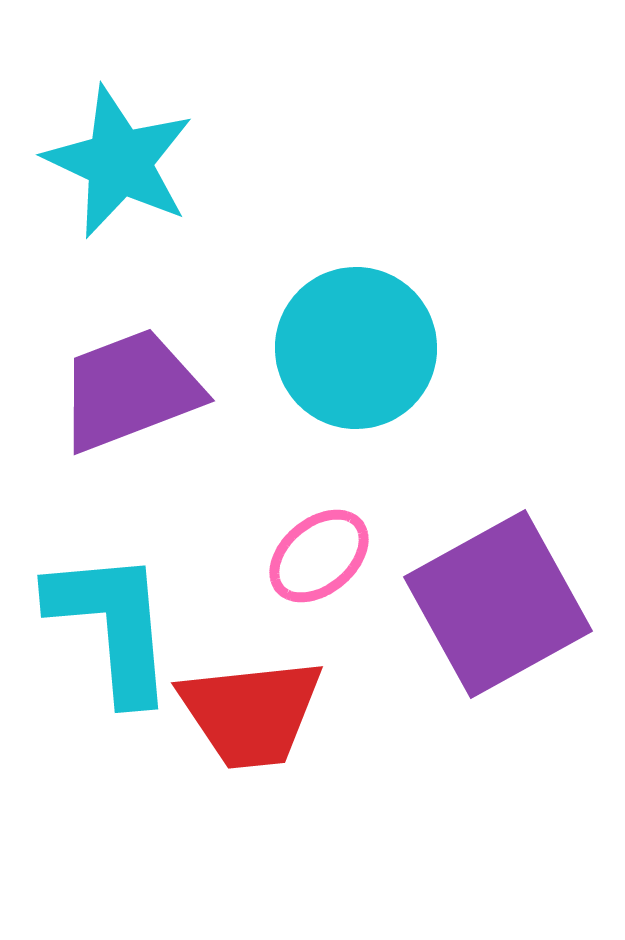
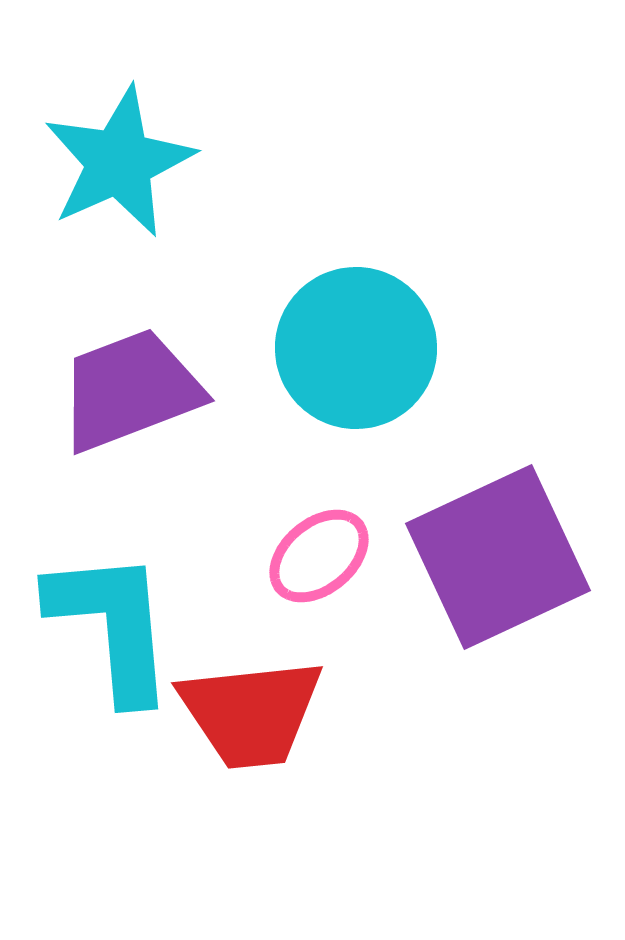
cyan star: rotated 23 degrees clockwise
purple square: moved 47 px up; rotated 4 degrees clockwise
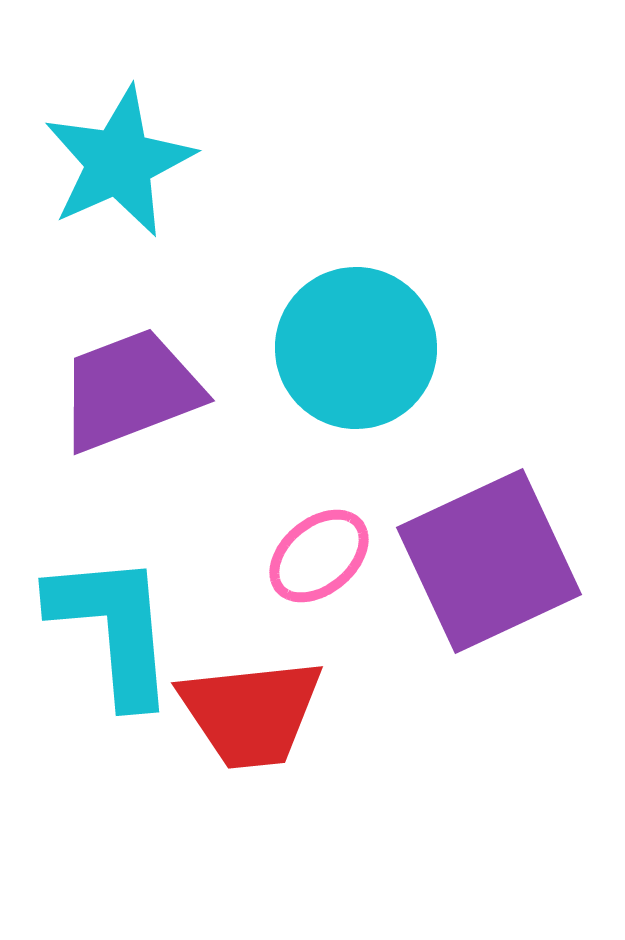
purple square: moved 9 px left, 4 px down
cyan L-shape: moved 1 px right, 3 px down
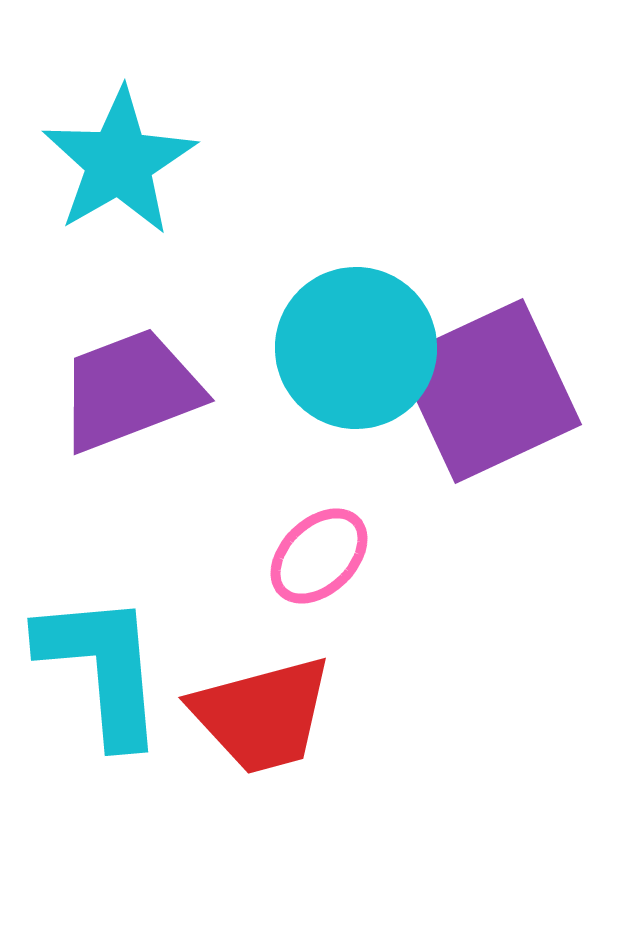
cyan star: rotated 6 degrees counterclockwise
pink ellipse: rotated 4 degrees counterclockwise
purple square: moved 170 px up
cyan L-shape: moved 11 px left, 40 px down
red trapezoid: moved 11 px right, 2 px down; rotated 9 degrees counterclockwise
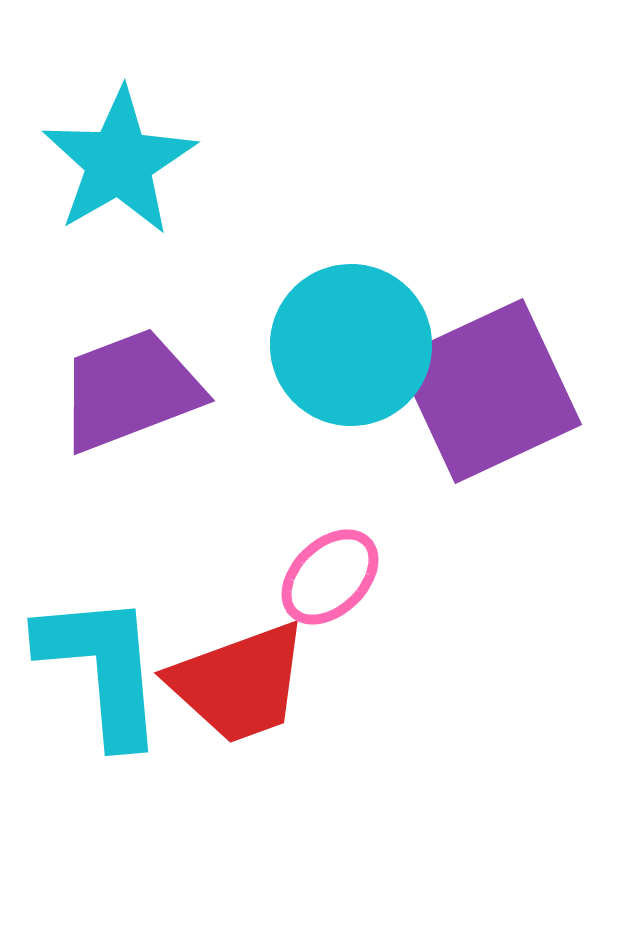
cyan circle: moved 5 px left, 3 px up
pink ellipse: moved 11 px right, 21 px down
red trapezoid: moved 23 px left, 32 px up; rotated 5 degrees counterclockwise
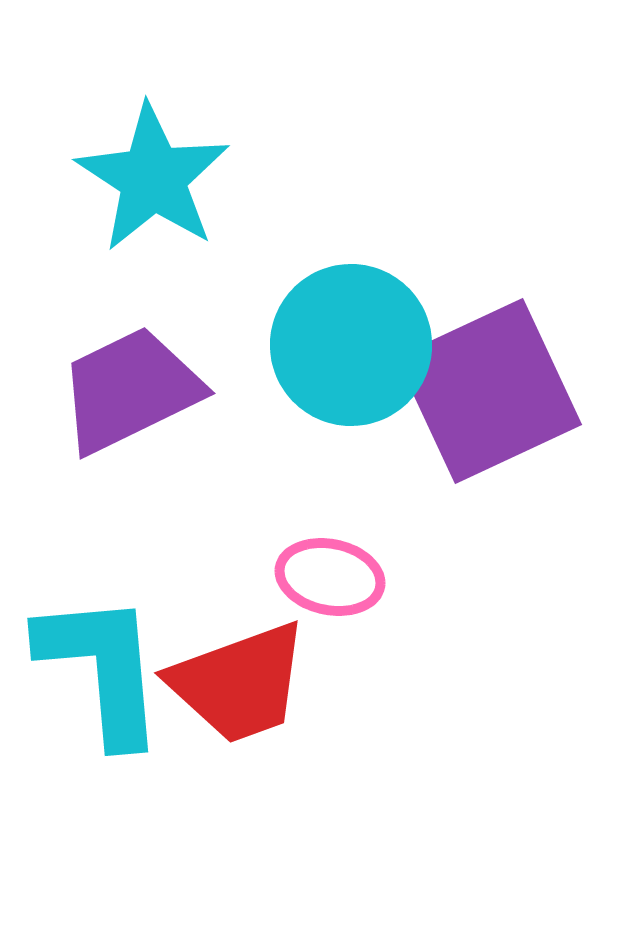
cyan star: moved 34 px right, 16 px down; rotated 9 degrees counterclockwise
purple trapezoid: rotated 5 degrees counterclockwise
pink ellipse: rotated 56 degrees clockwise
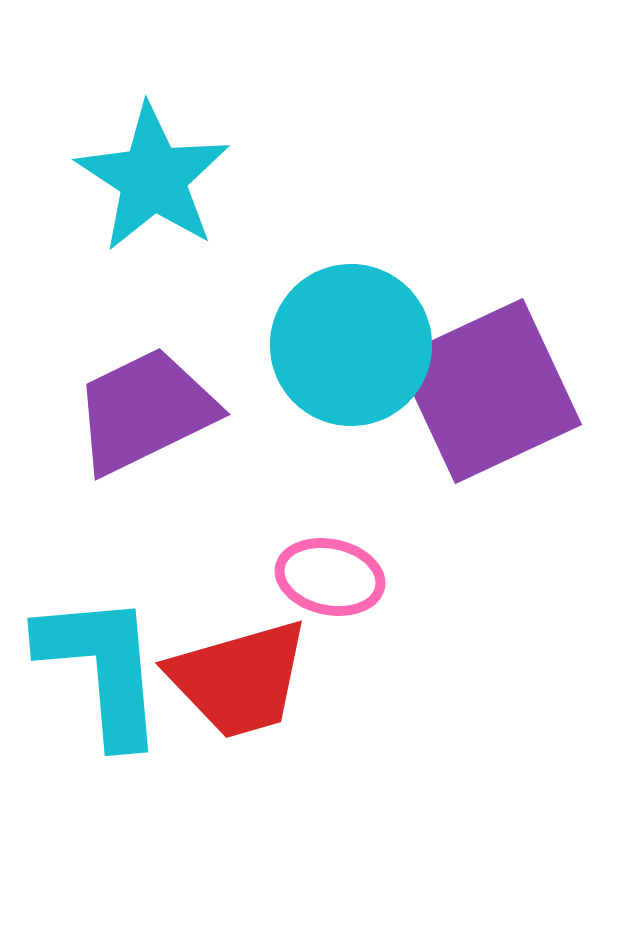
purple trapezoid: moved 15 px right, 21 px down
red trapezoid: moved 4 px up; rotated 4 degrees clockwise
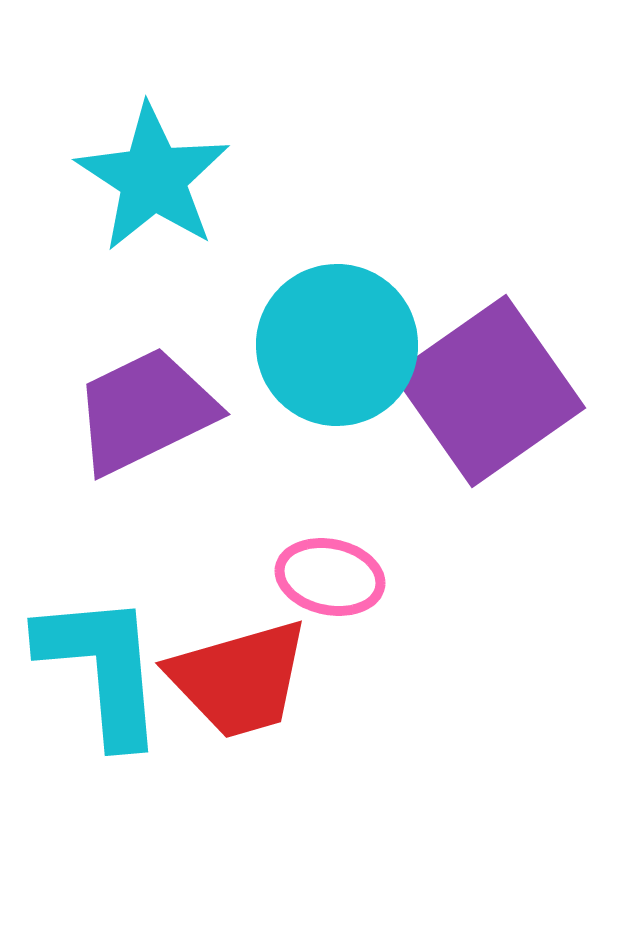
cyan circle: moved 14 px left
purple square: rotated 10 degrees counterclockwise
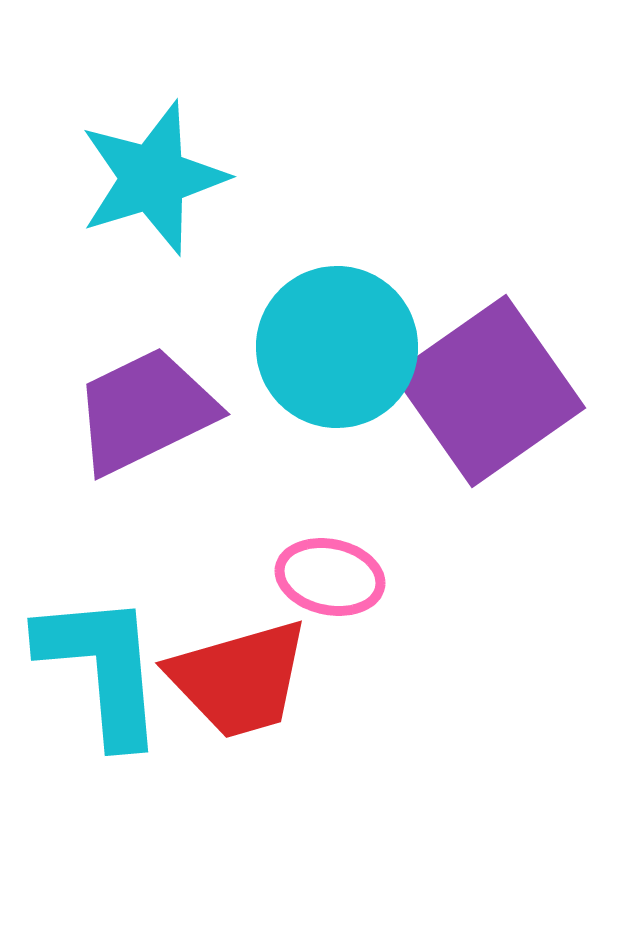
cyan star: rotated 22 degrees clockwise
cyan circle: moved 2 px down
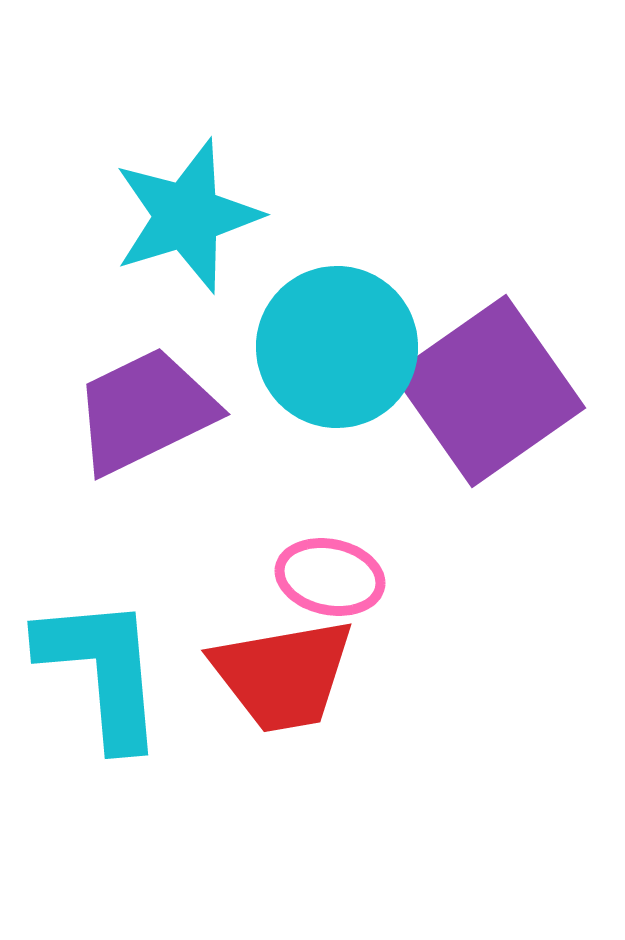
cyan star: moved 34 px right, 38 px down
cyan L-shape: moved 3 px down
red trapezoid: moved 44 px right, 4 px up; rotated 6 degrees clockwise
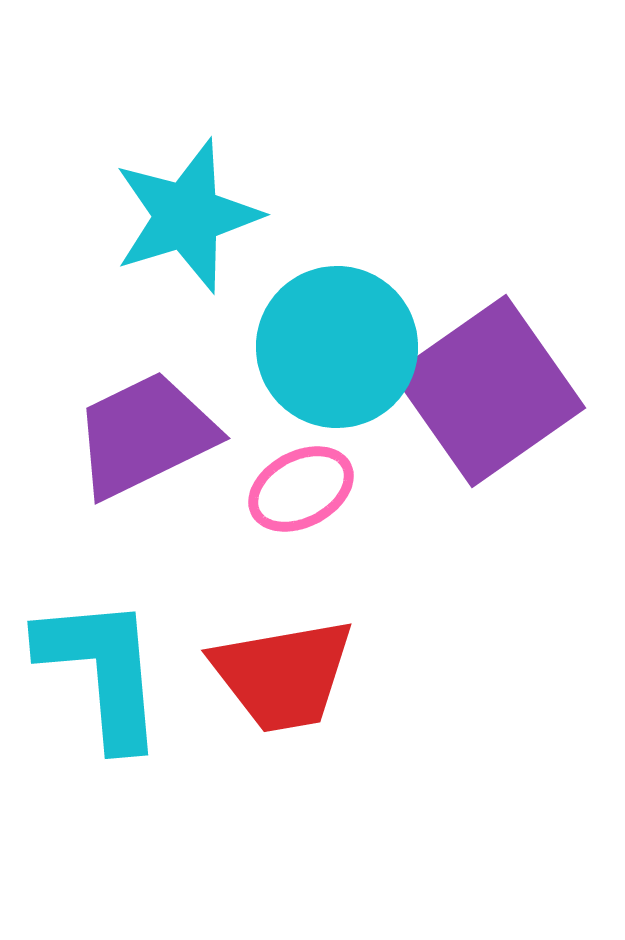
purple trapezoid: moved 24 px down
pink ellipse: moved 29 px left, 88 px up; rotated 40 degrees counterclockwise
